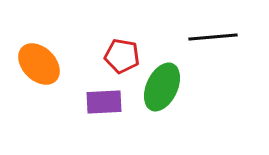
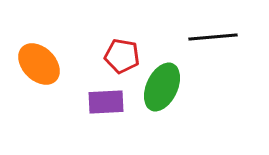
purple rectangle: moved 2 px right
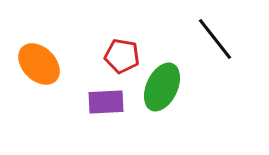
black line: moved 2 px right, 2 px down; rotated 57 degrees clockwise
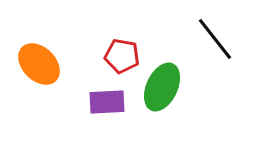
purple rectangle: moved 1 px right
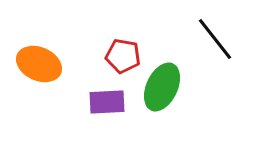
red pentagon: moved 1 px right
orange ellipse: rotated 21 degrees counterclockwise
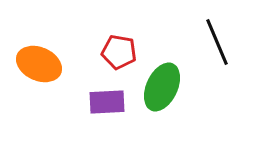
black line: moved 2 px right, 3 px down; rotated 15 degrees clockwise
red pentagon: moved 4 px left, 4 px up
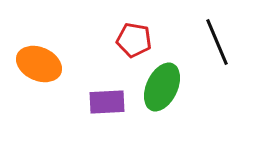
red pentagon: moved 15 px right, 12 px up
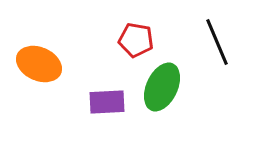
red pentagon: moved 2 px right
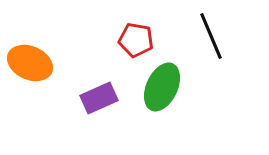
black line: moved 6 px left, 6 px up
orange ellipse: moved 9 px left, 1 px up
purple rectangle: moved 8 px left, 4 px up; rotated 21 degrees counterclockwise
